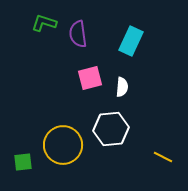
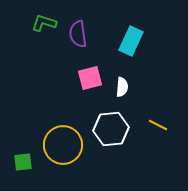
yellow line: moved 5 px left, 32 px up
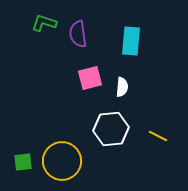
cyan rectangle: rotated 20 degrees counterclockwise
yellow line: moved 11 px down
yellow circle: moved 1 px left, 16 px down
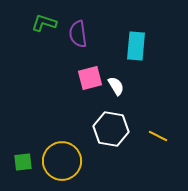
cyan rectangle: moved 5 px right, 5 px down
white semicircle: moved 6 px left, 1 px up; rotated 36 degrees counterclockwise
white hexagon: rotated 16 degrees clockwise
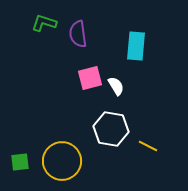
yellow line: moved 10 px left, 10 px down
green square: moved 3 px left
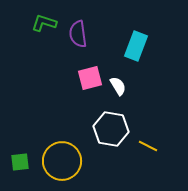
cyan rectangle: rotated 16 degrees clockwise
white semicircle: moved 2 px right
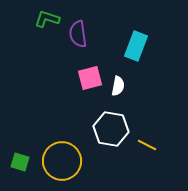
green L-shape: moved 3 px right, 4 px up
white semicircle: rotated 42 degrees clockwise
yellow line: moved 1 px left, 1 px up
green square: rotated 24 degrees clockwise
